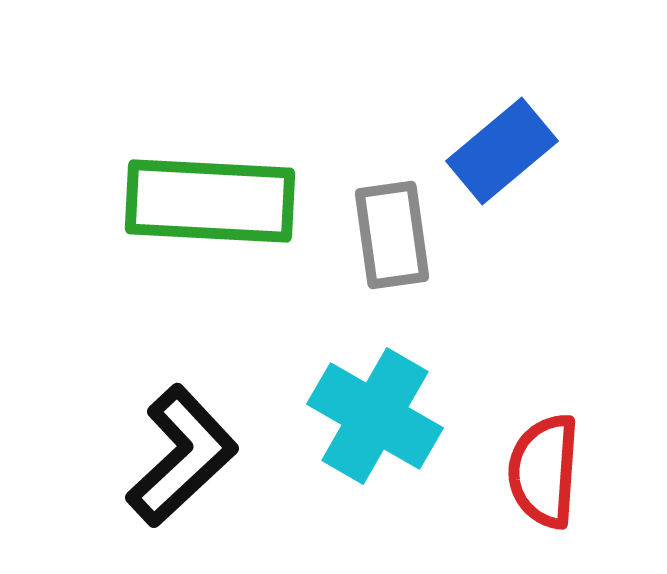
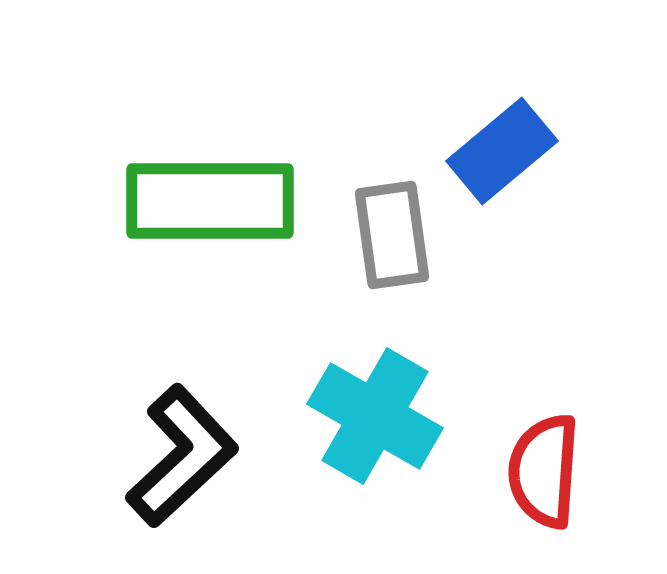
green rectangle: rotated 3 degrees counterclockwise
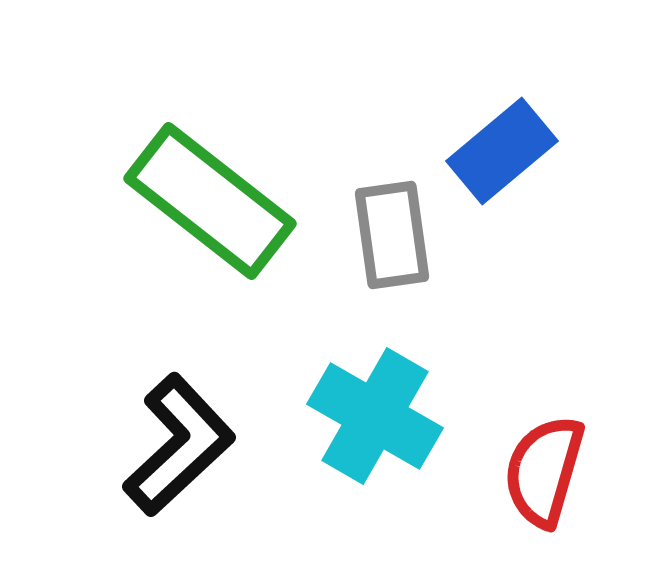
green rectangle: rotated 38 degrees clockwise
black L-shape: moved 3 px left, 11 px up
red semicircle: rotated 12 degrees clockwise
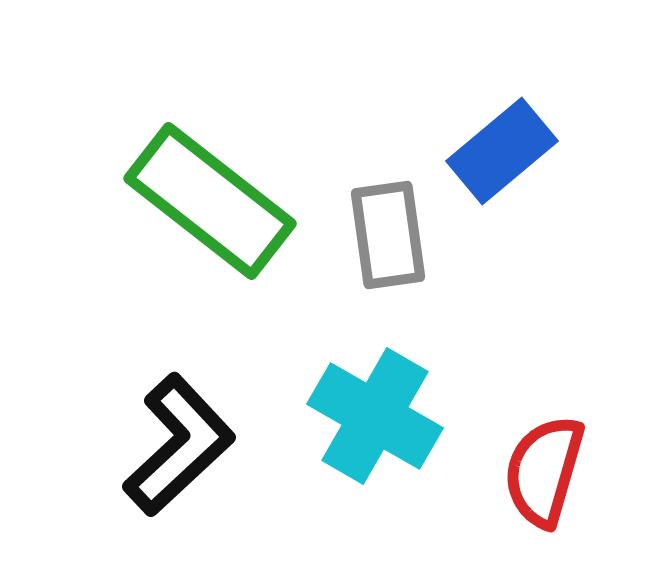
gray rectangle: moved 4 px left
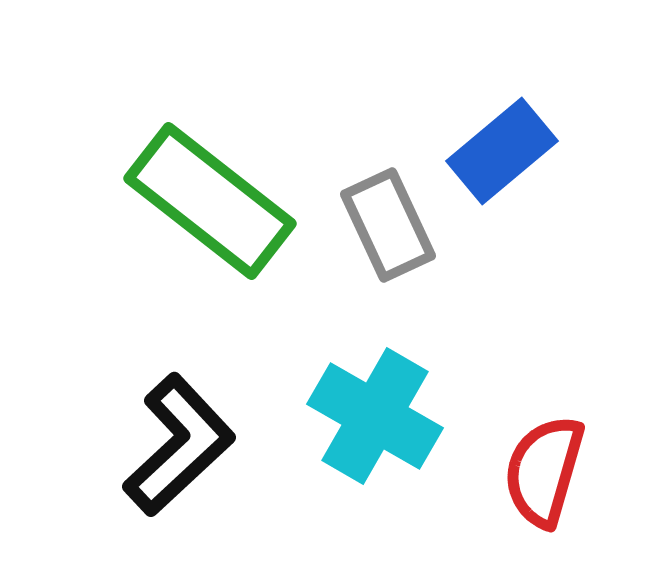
gray rectangle: moved 10 px up; rotated 17 degrees counterclockwise
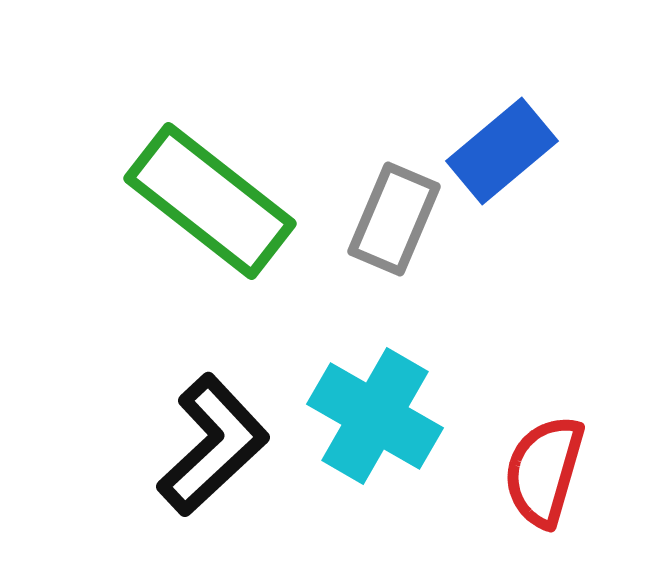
gray rectangle: moved 6 px right, 6 px up; rotated 48 degrees clockwise
black L-shape: moved 34 px right
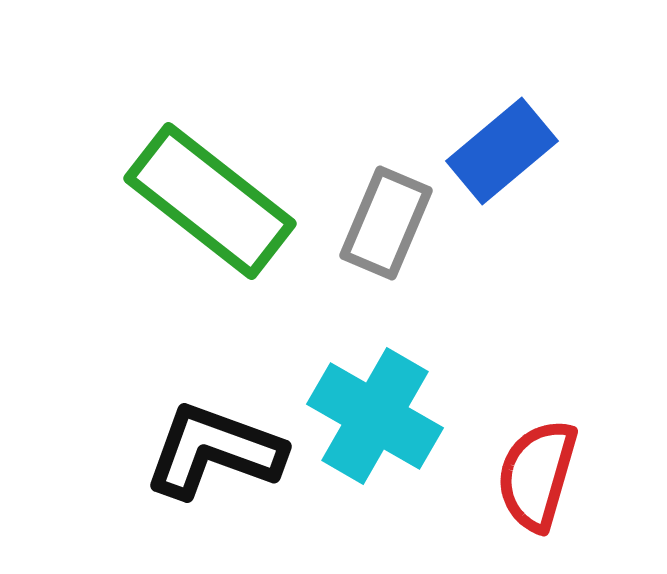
gray rectangle: moved 8 px left, 4 px down
black L-shape: moved 1 px right, 6 px down; rotated 117 degrees counterclockwise
red semicircle: moved 7 px left, 4 px down
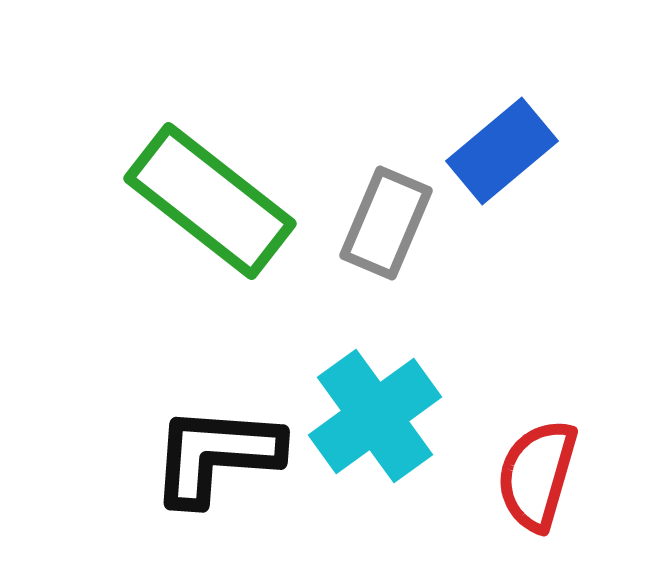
cyan cross: rotated 24 degrees clockwise
black L-shape: moved 2 px right, 4 px down; rotated 16 degrees counterclockwise
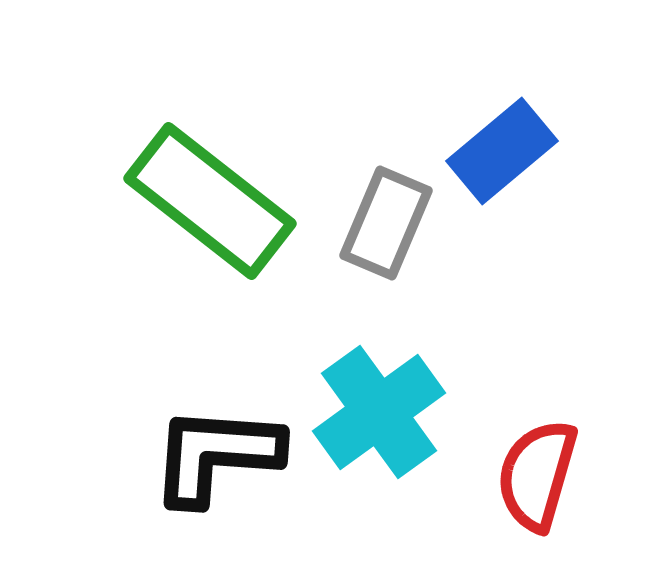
cyan cross: moved 4 px right, 4 px up
